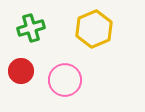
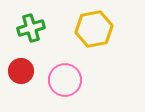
yellow hexagon: rotated 12 degrees clockwise
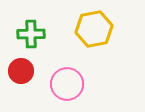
green cross: moved 6 px down; rotated 16 degrees clockwise
pink circle: moved 2 px right, 4 px down
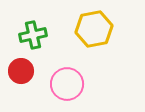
green cross: moved 2 px right, 1 px down; rotated 12 degrees counterclockwise
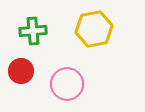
green cross: moved 4 px up; rotated 8 degrees clockwise
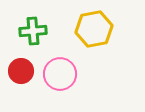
pink circle: moved 7 px left, 10 px up
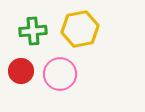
yellow hexagon: moved 14 px left
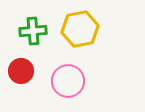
pink circle: moved 8 px right, 7 px down
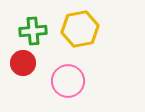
red circle: moved 2 px right, 8 px up
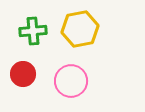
red circle: moved 11 px down
pink circle: moved 3 px right
